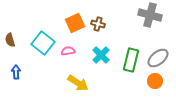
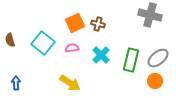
pink semicircle: moved 4 px right, 3 px up
blue arrow: moved 11 px down
yellow arrow: moved 8 px left
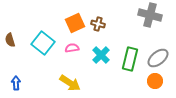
green rectangle: moved 1 px left, 1 px up
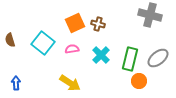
pink semicircle: moved 1 px down
orange circle: moved 16 px left
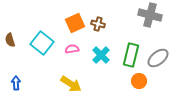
cyan square: moved 1 px left
green rectangle: moved 1 px right, 4 px up
yellow arrow: moved 1 px right, 1 px down
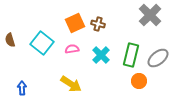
gray cross: rotated 30 degrees clockwise
blue arrow: moved 6 px right, 5 px down
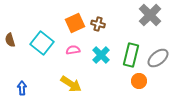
pink semicircle: moved 1 px right, 1 px down
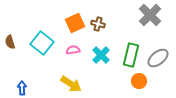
brown semicircle: moved 2 px down
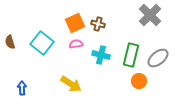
pink semicircle: moved 3 px right, 6 px up
cyan cross: rotated 30 degrees counterclockwise
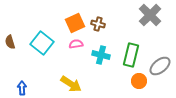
gray ellipse: moved 2 px right, 8 px down
